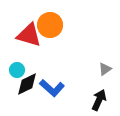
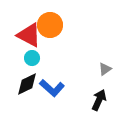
red triangle: rotated 12 degrees clockwise
cyan circle: moved 15 px right, 12 px up
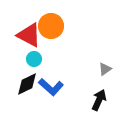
orange circle: moved 1 px right, 1 px down
cyan circle: moved 2 px right, 1 px down
blue L-shape: moved 1 px left, 1 px up
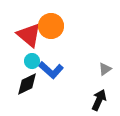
red triangle: rotated 12 degrees clockwise
cyan circle: moved 2 px left, 2 px down
blue L-shape: moved 17 px up
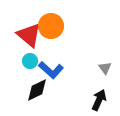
cyan circle: moved 2 px left
gray triangle: moved 1 px up; rotated 32 degrees counterclockwise
black diamond: moved 10 px right, 6 px down
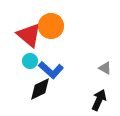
gray triangle: rotated 24 degrees counterclockwise
black diamond: moved 3 px right, 1 px up
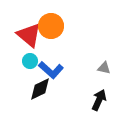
gray triangle: moved 1 px left; rotated 16 degrees counterclockwise
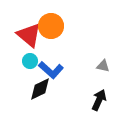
gray triangle: moved 1 px left, 2 px up
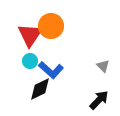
red triangle: moved 1 px right; rotated 24 degrees clockwise
gray triangle: rotated 32 degrees clockwise
black arrow: rotated 20 degrees clockwise
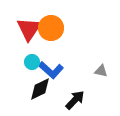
orange circle: moved 2 px down
red triangle: moved 1 px left, 6 px up
cyan circle: moved 2 px right, 1 px down
gray triangle: moved 2 px left, 5 px down; rotated 32 degrees counterclockwise
black arrow: moved 24 px left
